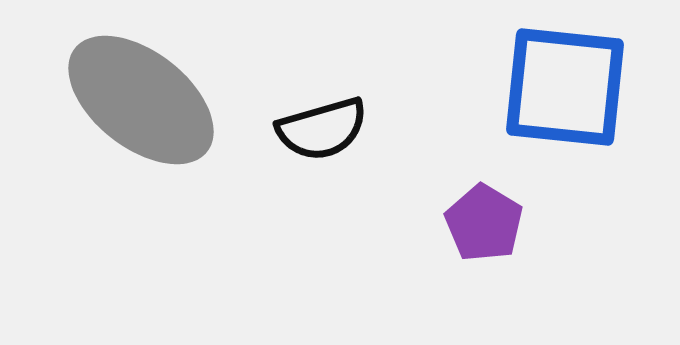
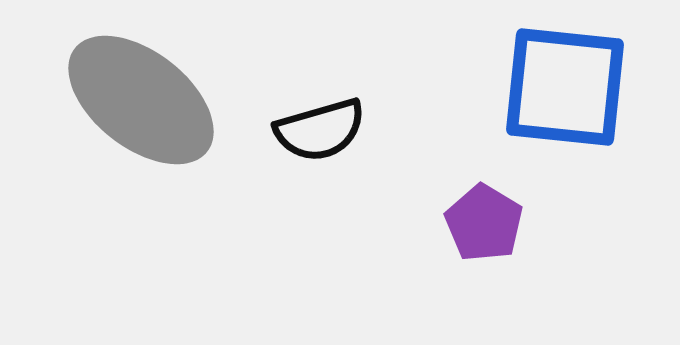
black semicircle: moved 2 px left, 1 px down
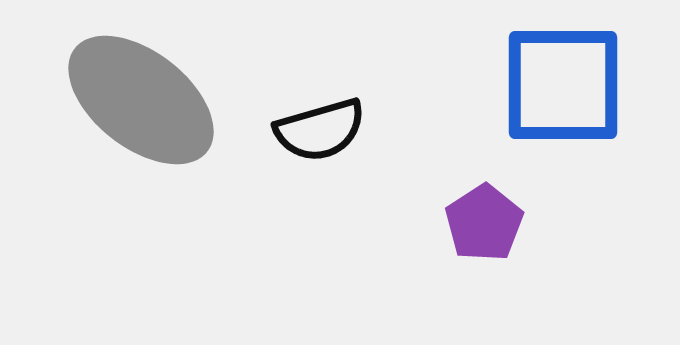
blue square: moved 2 px left, 2 px up; rotated 6 degrees counterclockwise
purple pentagon: rotated 8 degrees clockwise
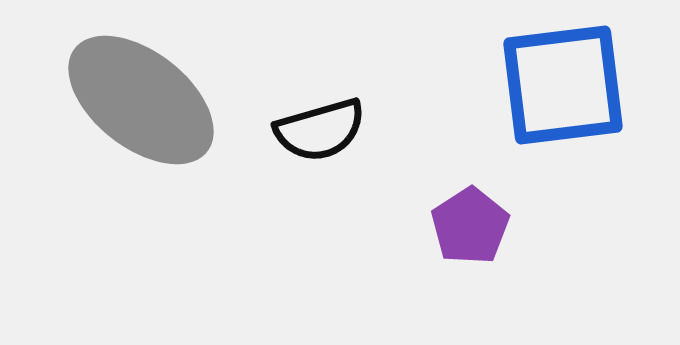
blue square: rotated 7 degrees counterclockwise
purple pentagon: moved 14 px left, 3 px down
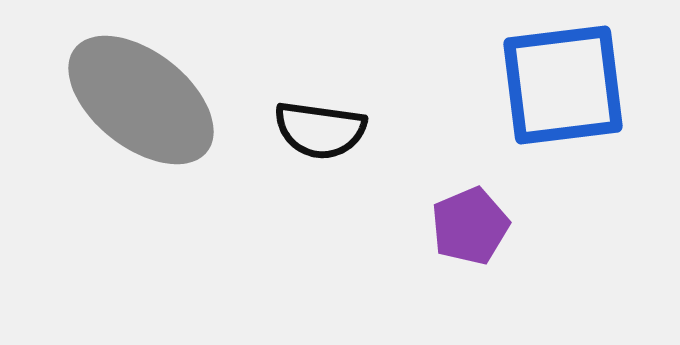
black semicircle: rotated 24 degrees clockwise
purple pentagon: rotated 10 degrees clockwise
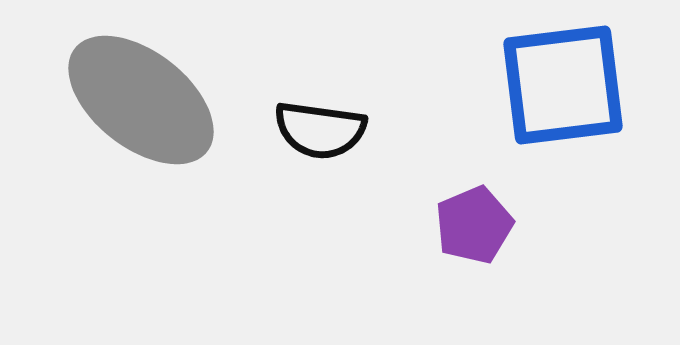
purple pentagon: moved 4 px right, 1 px up
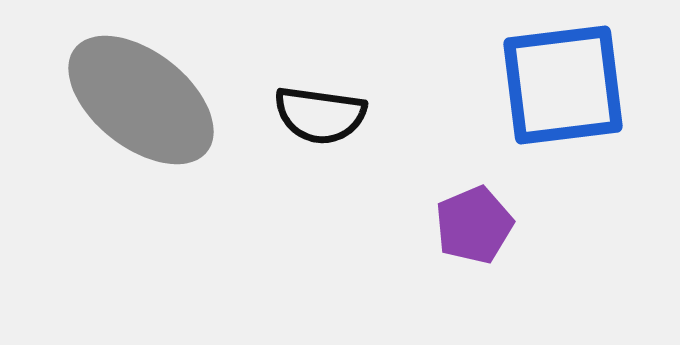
black semicircle: moved 15 px up
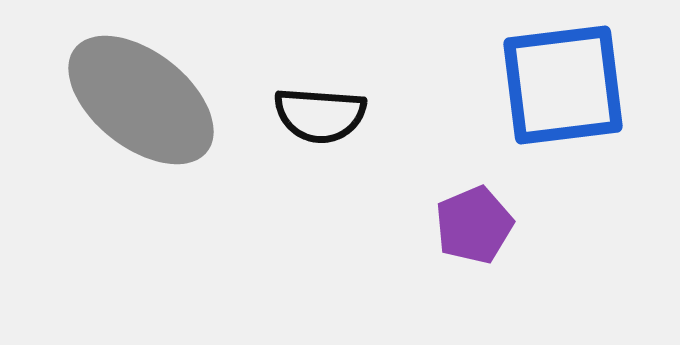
black semicircle: rotated 4 degrees counterclockwise
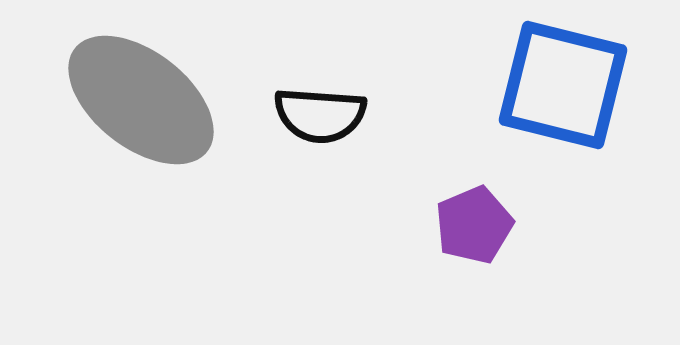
blue square: rotated 21 degrees clockwise
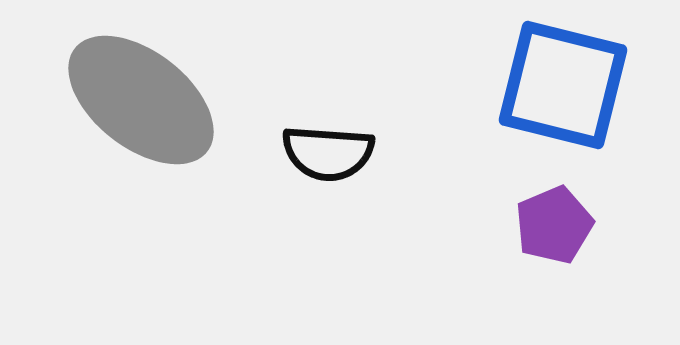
black semicircle: moved 8 px right, 38 px down
purple pentagon: moved 80 px right
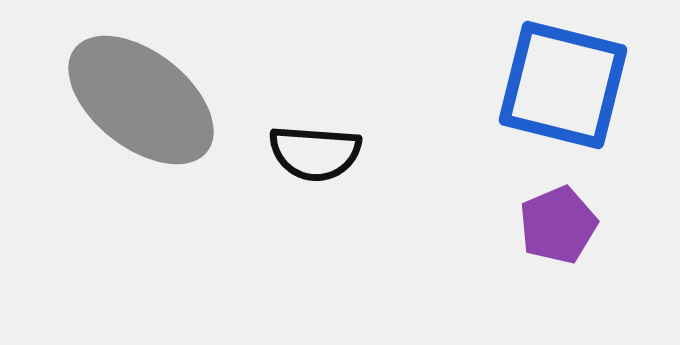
black semicircle: moved 13 px left
purple pentagon: moved 4 px right
